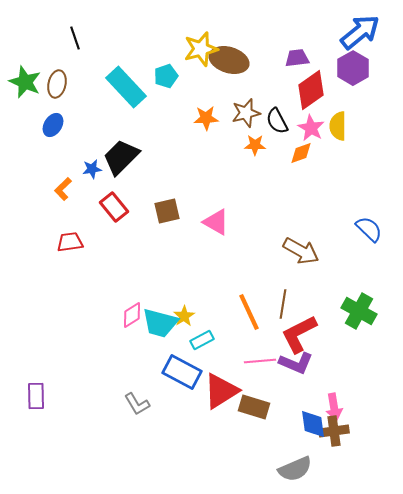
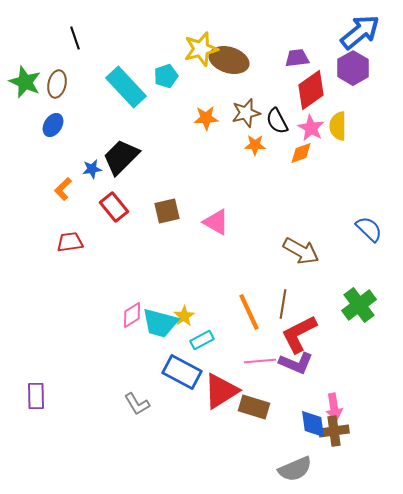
green cross at (359, 311): moved 6 px up; rotated 24 degrees clockwise
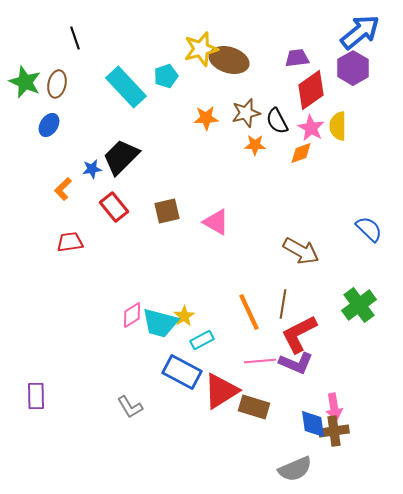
blue ellipse at (53, 125): moved 4 px left
gray L-shape at (137, 404): moved 7 px left, 3 px down
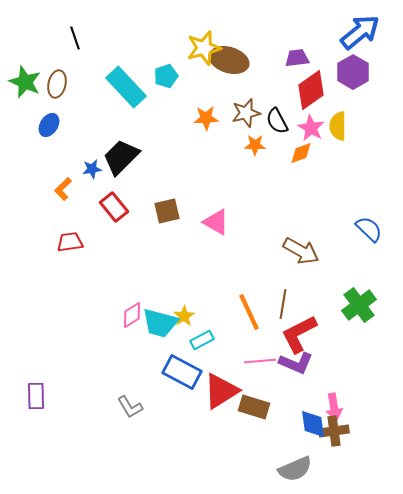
yellow star at (201, 49): moved 3 px right, 1 px up
purple hexagon at (353, 68): moved 4 px down
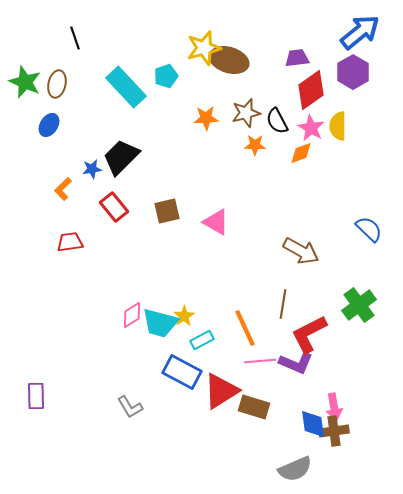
orange line at (249, 312): moved 4 px left, 16 px down
red L-shape at (299, 334): moved 10 px right
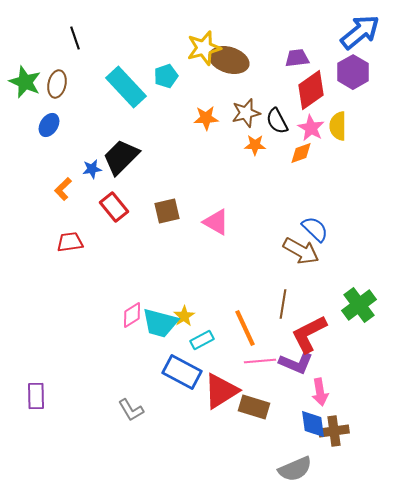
blue semicircle at (369, 229): moved 54 px left
gray L-shape at (130, 407): moved 1 px right, 3 px down
pink arrow at (334, 407): moved 14 px left, 15 px up
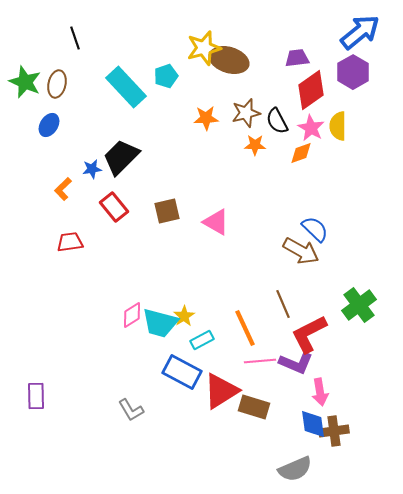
brown line at (283, 304): rotated 32 degrees counterclockwise
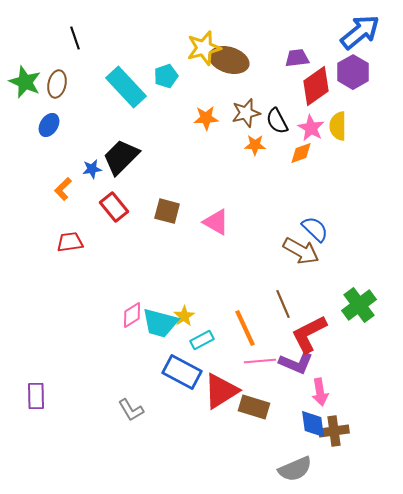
red diamond at (311, 90): moved 5 px right, 4 px up
brown square at (167, 211): rotated 28 degrees clockwise
